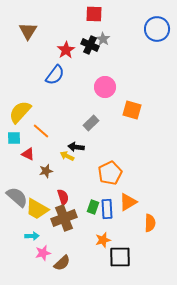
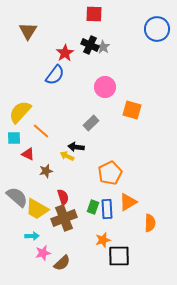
gray star: moved 8 px down
red star: moved 1 px left, 3 px down
black square: moved 1 px left, 1 px up
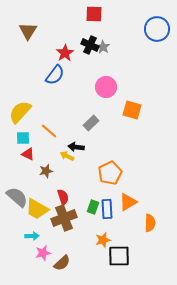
pink circle: moved 1 px right
orange line: moved 8 px right
cyan square: moved 9 px right
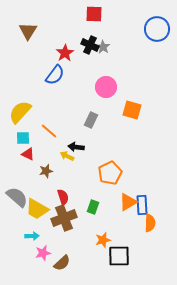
gray rectangle: moved 3 px up; rotated 21 degrees counterclockwise
blue rectangle: moved 35 px right, 4 px up
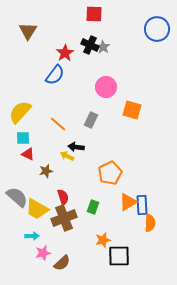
orange line: moved 9 px right, 7 px up
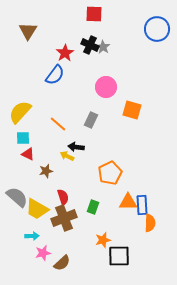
orange triangle: rotated 30 degrees clockwise
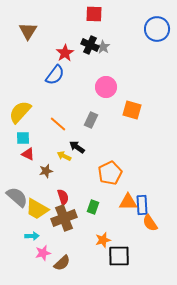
black arrow: moved 1 px right; rotated 28 degrees clockwise
yellow arrow: moved 3 px left
orange semicircle: rotated 144 degrees clockwise
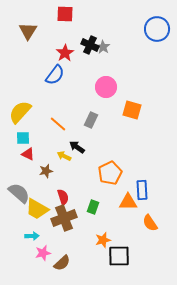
red square: moved 29 px left
gray semicircle: moved 2 px right, 4 px up
blue rectangle: moved 15 px up
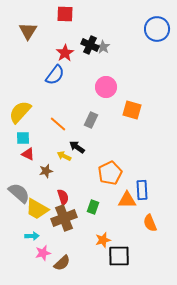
orange triangle: moved 1 px left, 2 px up
orange semicircle: rotated 12 degrees clockwise
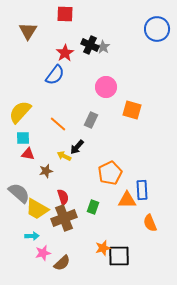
black arrow: rotated 84 degrees counterclockwise
red triangle: rotated 16 degrees counterclockwise
orange star: moved 8 px down
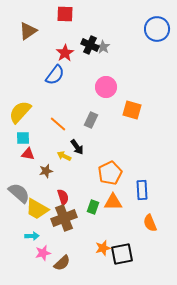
brown triangle: rotated 24 degrees clockwise
black arrow: rotated 77 degrees counterclockwise
orange triangle: moved 14 px left, 2 px down
black square: moved 3 px right, 2 px up; rotated 10 degrees counterclockwise
